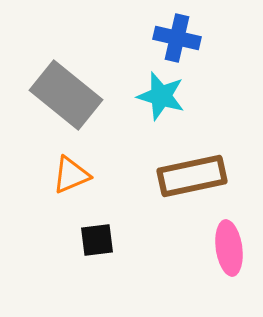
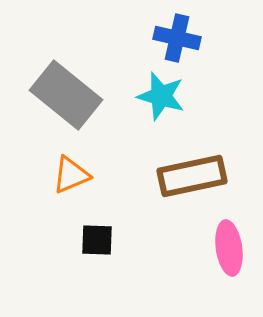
black square: rotated 9 degrees clockwise
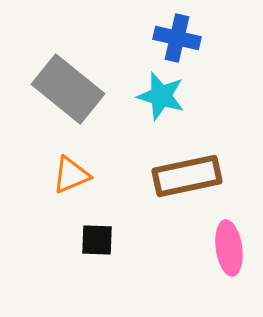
gray rectangle: moved 2 px right, 6 px up
brown rectangle: moved 5 px left
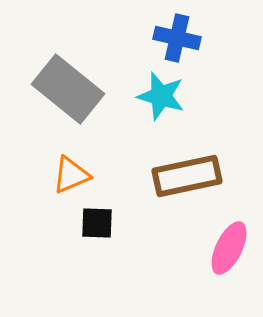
black square: moved 17 px up
pink ellipse: rotated 34 degrees clockwise
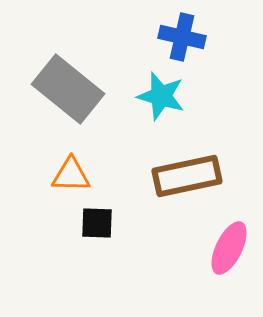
blue cross: moved 5 px right, 1 px up
orange triangle: rotated 24 degrees clockwise
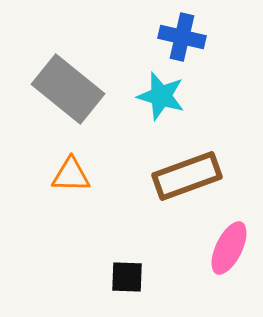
brown rectangle: rotated 8 degrees counterclockwise
black square: moved 30 px right, 54 px down
